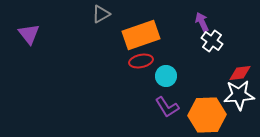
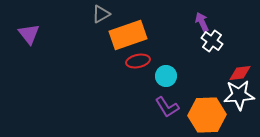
orange rectangle: moved 13 px left
red ellipse: moved 3 px left
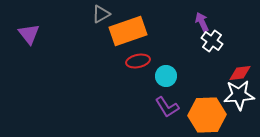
orange rectangle: moved 4 px up
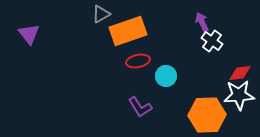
purple L-shape: moved 27 px left
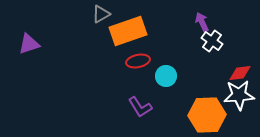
purple triangle: moved 10 px down; rotated 50 degrees clockwise
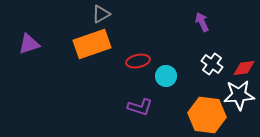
orange rectangle: moved 36 px left, 13 px down
white cross: moved 23 px down
red diamond: moved 4 px right, 5 px up
purple L-shape: rotated 40 degrees counterclockwise
orange hexagon: rotated 9 degrees clockwise
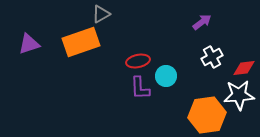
purple arrow: rotated 78 degrees clockwise
orange rectangle: moved 11 px left, 2 px up
white cross: moved 7 px up; rotated 25 degrees clockwise
purple L-shape: moved 19 px up; rotated 70 degrees clockwise
orange hexagon: rotated 15 degrees counterclockwise
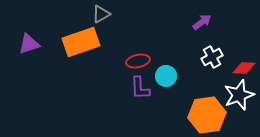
red diamond: rotated 10 degrees clockwise
white star: rotated 16 degrees counterclockwise
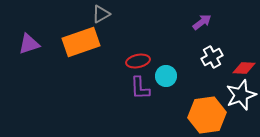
white star: moved 2 px right
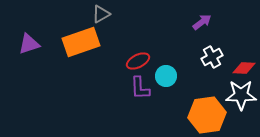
red ellipse: rotated 15 degrees counterclockwise
white star: rotated 20 degrees clockwise
